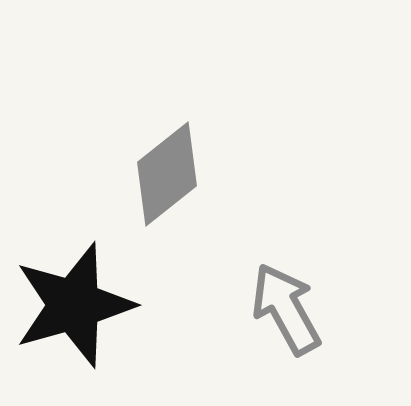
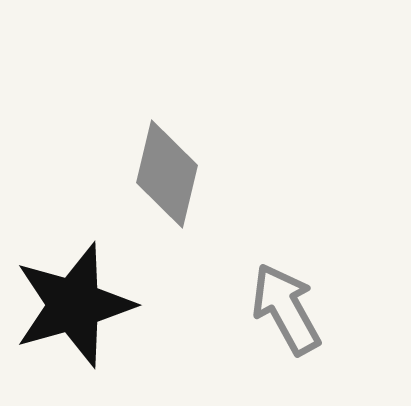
gray diamond: rotated 38 degrees counterclockwise
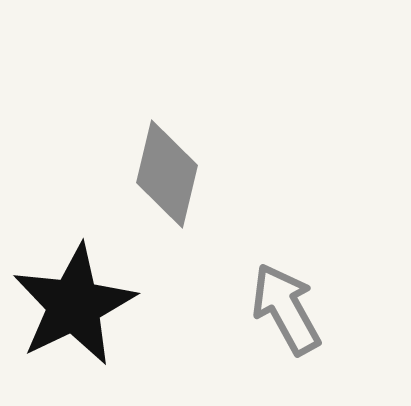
black star: rotated 10 degrees counterclockwise
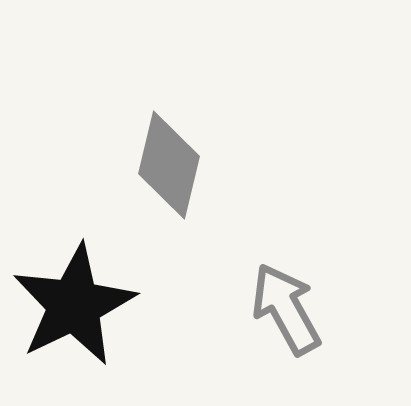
gray diamond: moved 2 px right, 9 px up
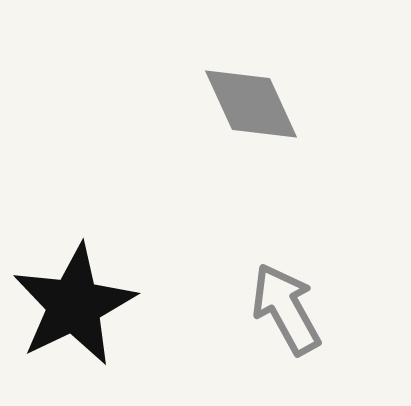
gray diamond: moved 82 px right, 61 px up; rotated 38 degrees counterclockwise
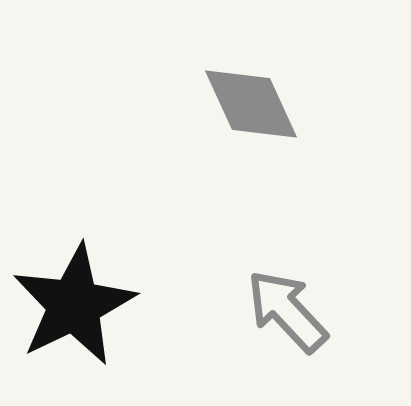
gray arrow: moved 1 px right, 2 px down; rotated 14 degrees counterclockwise
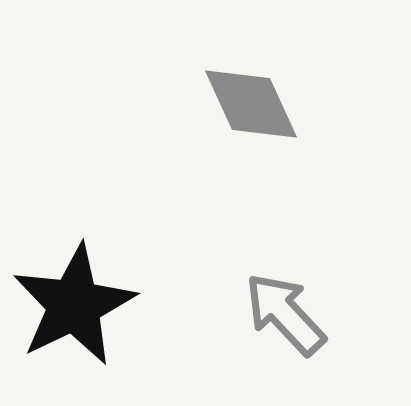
gray arrow: moved 2 px left, 3 px down
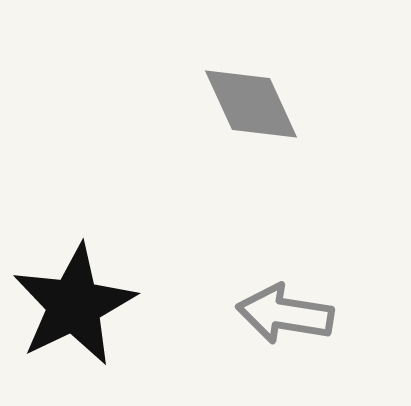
gray arrow: rotated 38 degrees counterclockwise
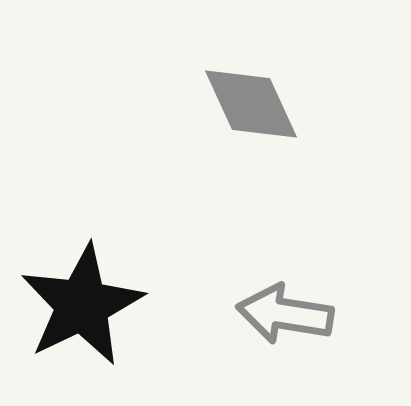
black star: moved 8 px right
